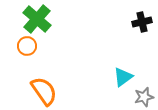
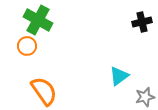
green cross: moved 1 px right, 1 px down; rotated 12 degrees counterclockwise
cyan triangle: moved 4 px left, 1 px up
gray star: moved 1 px right
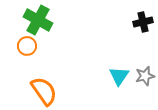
black cross: moved 1 px right
cyan triangle: rotated 20 degrees counterclockwise
gray star: moved 21 px up
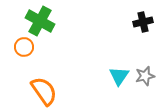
green cross: moved 2 px right, 1 px down
orange circle: moved 3 px left, 1 px down
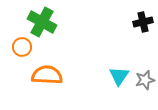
green cross: moved 2 px right, 1 px down
orange circle: moved 2 px left
gray star: moved 4 px down
orange semicircle: moved 3 px right, 16 px up; rotated 52 degrees counterclockwise
